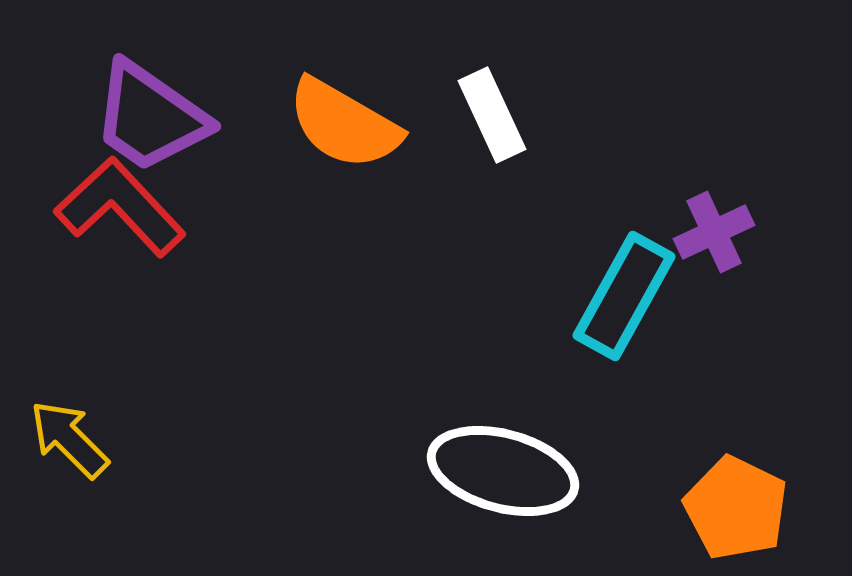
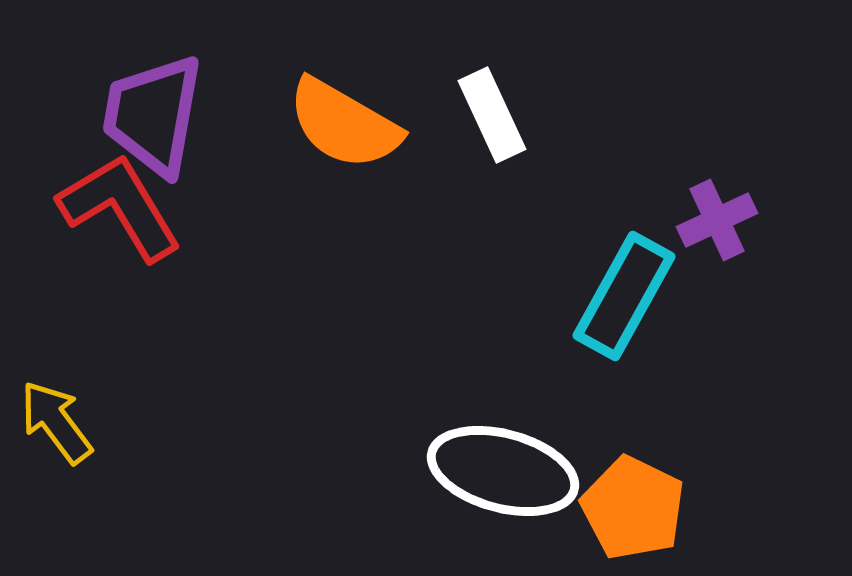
purple trapezoid: moved 3 px right, 2 px up; rotated 65 degrees clockwise
red L-shape: rotated 12 degrees clockwise
purple cross: moved 3 px right, 12 px up
yellow arrow: moved 13 px left, 17 px up; rotated 8 degrees clockwise
orange pentagon: moved 103 px left
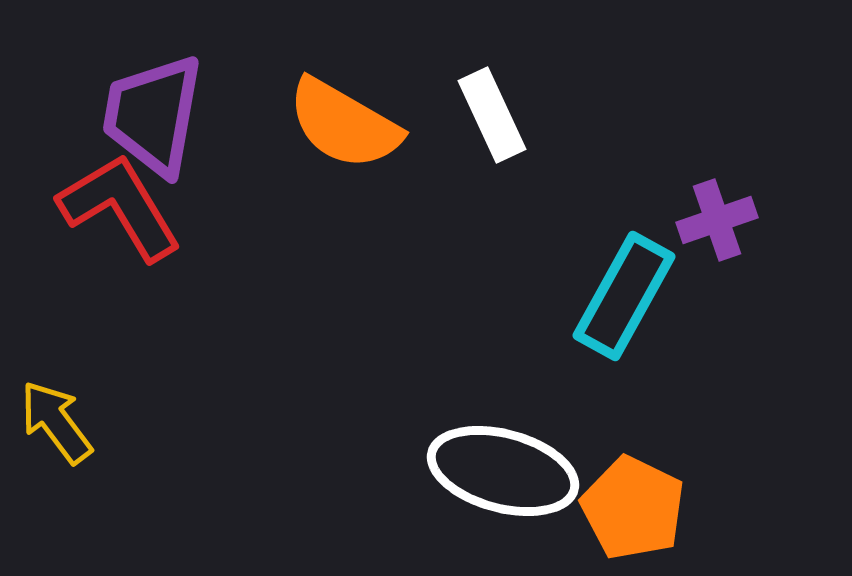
purple cross: rotated 6 degrees clockwise
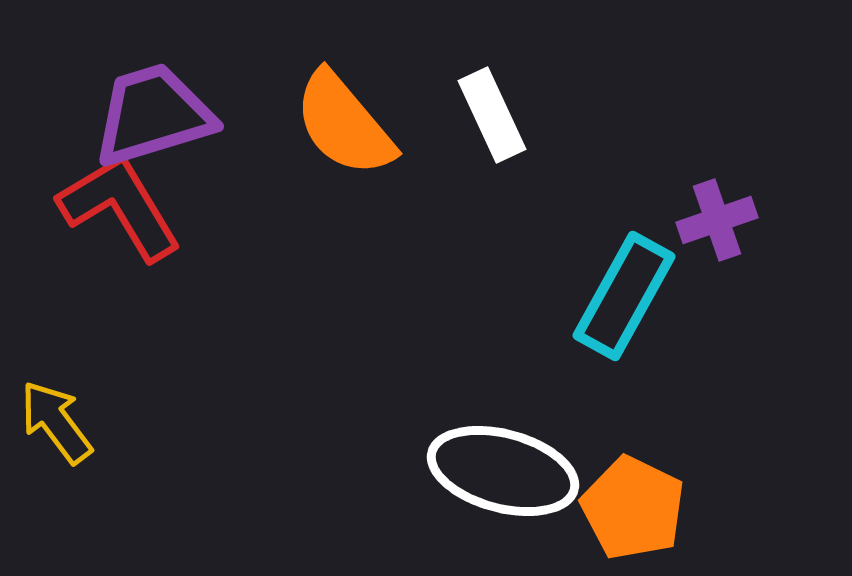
purple trapezoid: rotated 63 degrees clockwise
orange semicircle: rotated 20 degrees clockwise
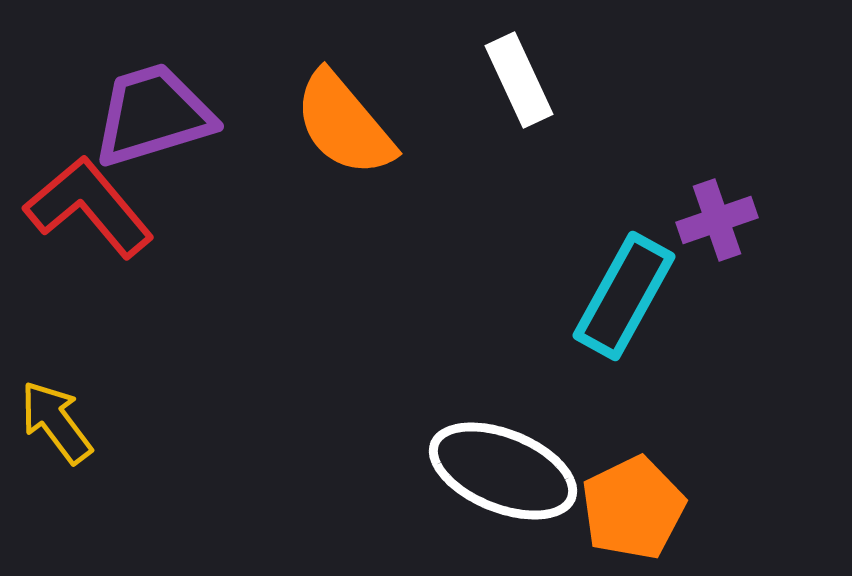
white rectangle: moved 27 px right, 35 px up
red L-shape: moved 31 px left; rotated 9 degrees counterclockwise
white ellipse: rotated 7 degrees clockwise
orange pentagon: rotated 20 degrees clockwise
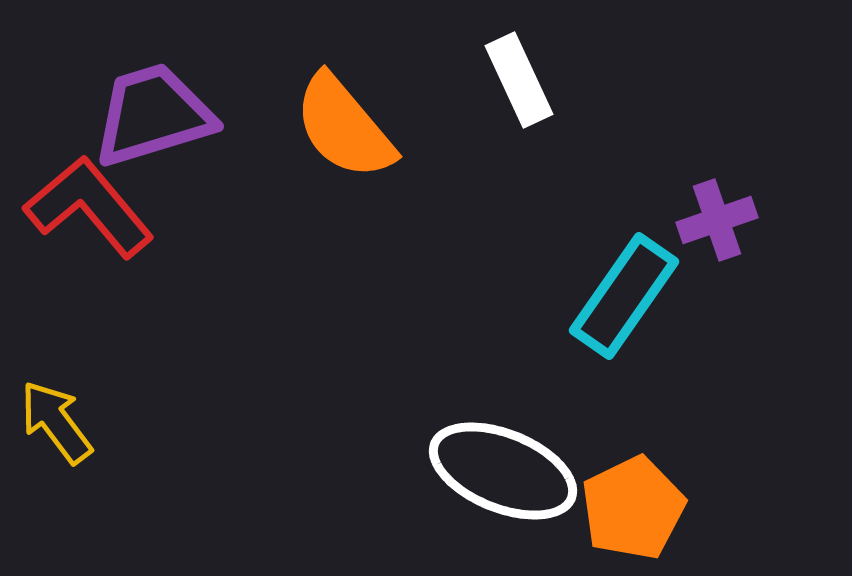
orange semicircle: moved 3 px down
cyan rectangle: rotated 6 degrees clockwise
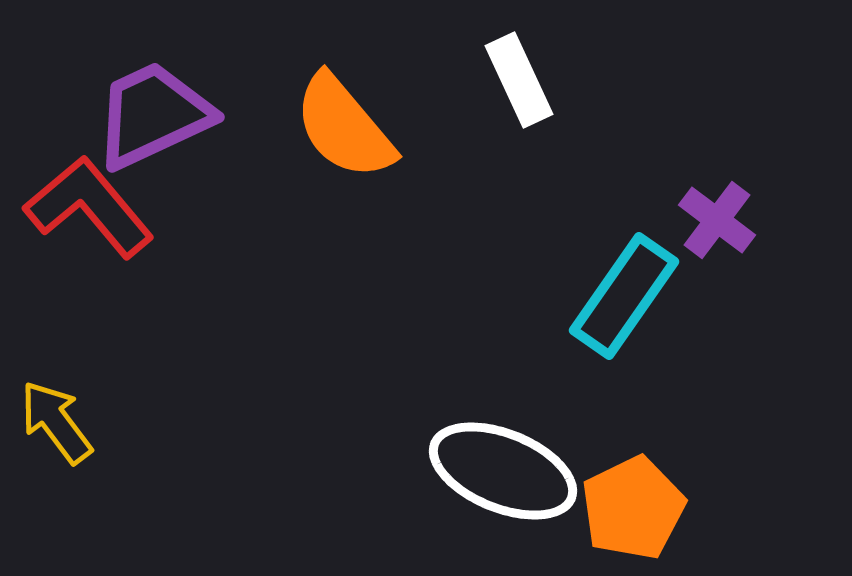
purple trapezoid: rotated 8 degrees counterclockwise
purple cross: rotated 34 degrees counterclockwise
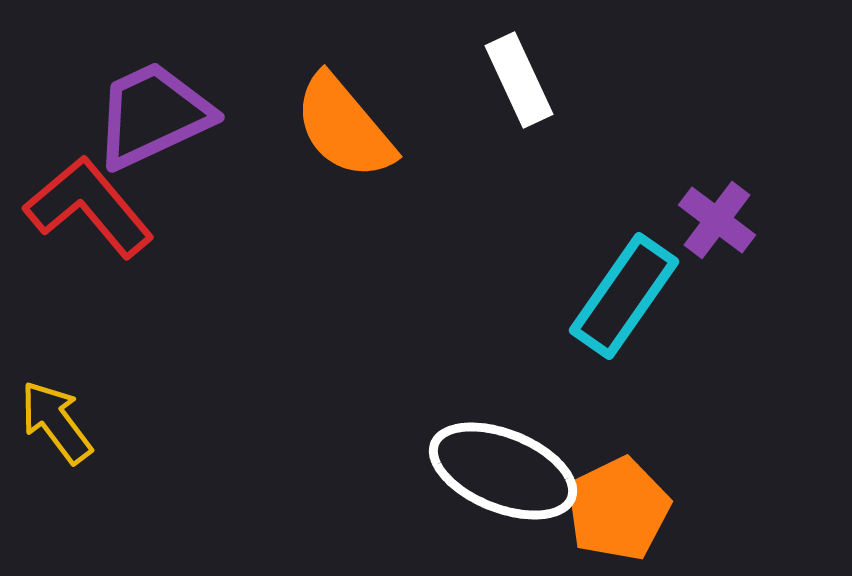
orange pentagon: moved 15 px left, 1 px down
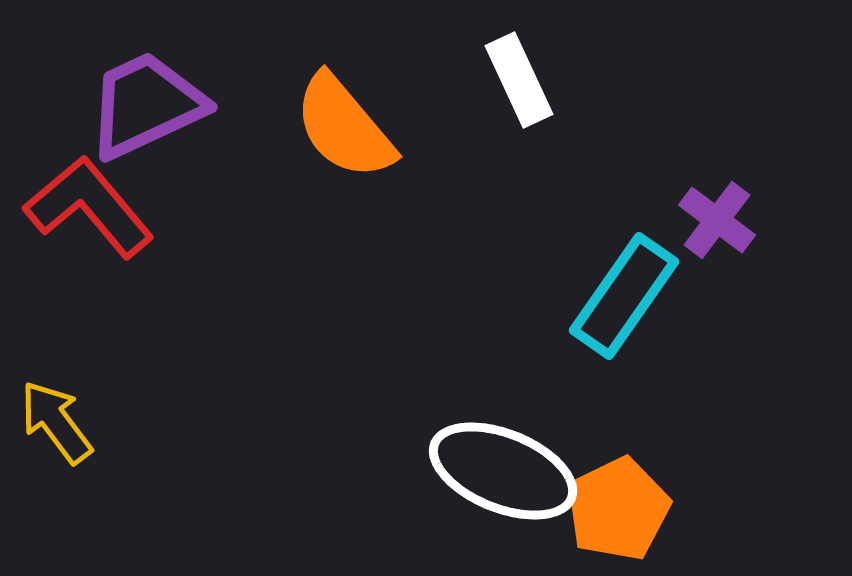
purple trapezoid: moved 7 px left, 10 px up
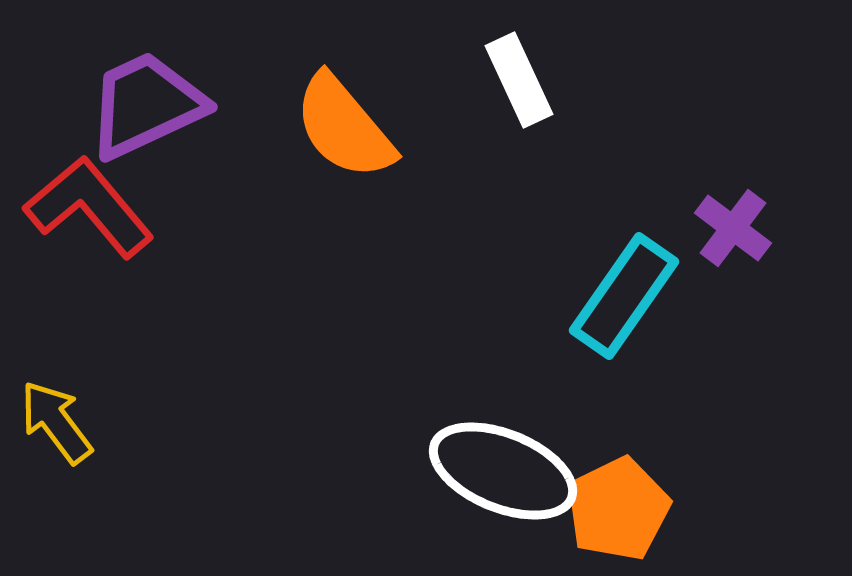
purple cross: moved 16 px right, 8 px down
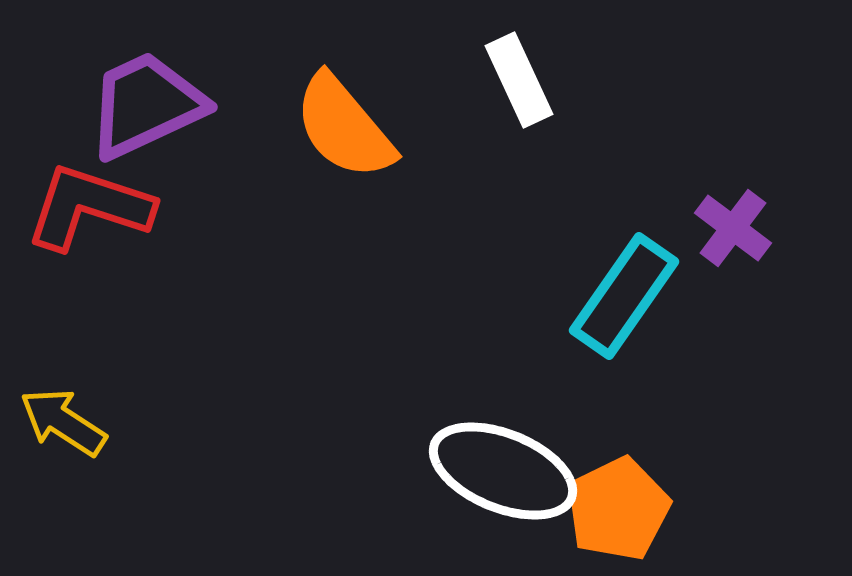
red L-shape: rotated 32 degrees counterclockwise
yellow arrow: moved 7 px right; rotated 20 degrees counterclockwise
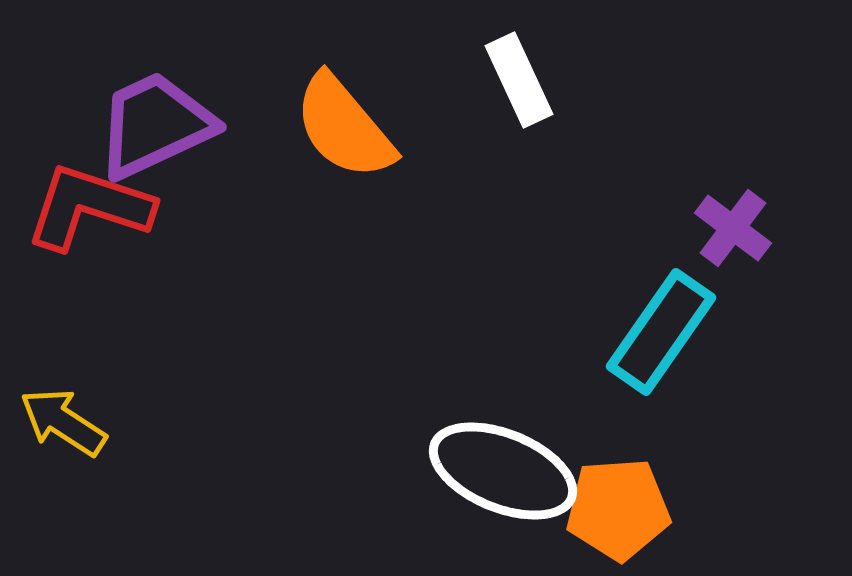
purple trapezoid: moved 9 px right, 20 px down
cyan rectangle: moved 37 px right, 36 px down
orange pentagon: rotated 22 degrees clockwise
